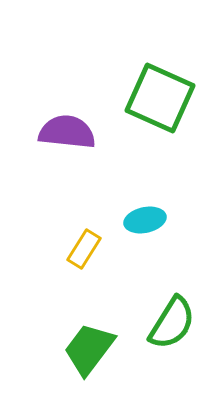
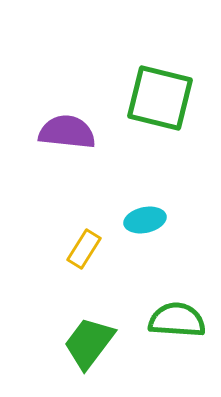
green square: rotated 10 degrees counterclockwise
green semicircle: moved 5 px right, 3 px up; rotated 118 degrees counterclockwise
green trapezoid: moved 6 px up
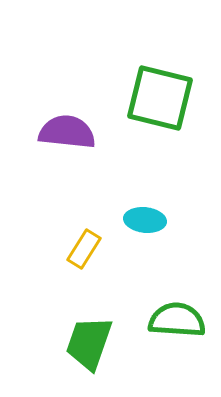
cyan ellipse: rotated 18 degrees clockwise
green trapezoid: rotated 18 degrees counterclockwise
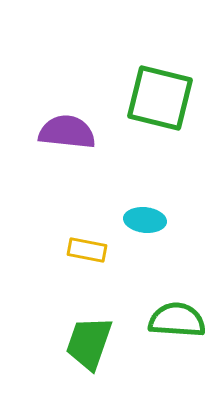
yellow rectangle: moved 3 px right, 1 px down; rotated 69 degrees clockwise
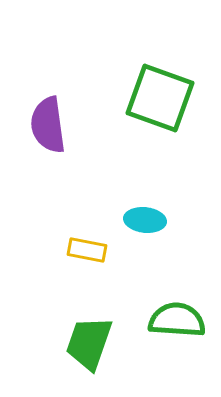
green square: rotated 6 degrees clockwise
purple semicircle: moved 19 px left, 7 px up; rotated 104 degrees counterclockwise
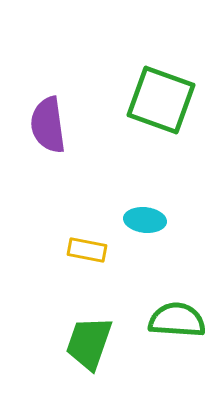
green square: moved 1 px right, 2 px down
